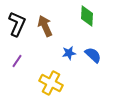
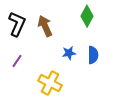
green diamond: rotated 25 degrees clockwise
blue semicircle: rotated 48 degrees clockwise
yellow cross: moved 1 px left
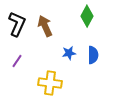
yellow cross: rotated 20 degrees counterclockwise
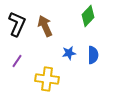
green diamond: moved 1 px right; rotated 15 degrees clockwise
yellow cross: moved 3 px left, 4 px up
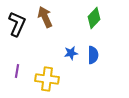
green diamond: moved 6 px right, 2 px down
brown arrow: moved 9 px up
blue star: moved 2 px right
purple line: moved 10 px down; rotated 24 degrees counterclockwise
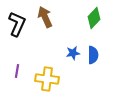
blue star: moved 2 px right
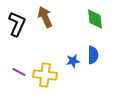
green diamond: moved 1 px right, 1 px down; rotated 50 degrees counterclockwise
blue star: moved 8 px down
purple line: moved 2 px right, 1 px down; rotated 72 degrees counterclockwise
yellow cross: moved 2 px left, 4 px up
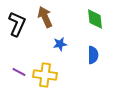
blue star: moved 13 px left, 17 px up
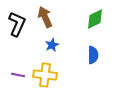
green diamond: rotated 70 degrees clockwise
blue star: moved 8 px left, 1 px down; rotated 16 degrees counterclockwise
purple line: moved 1 px left, 3 px down; rotated 16 degrees counterclockwise
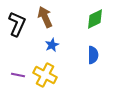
yellow cross: rotated 20 degrees clockwise
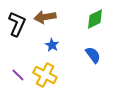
brown arrow: rotated 75 degrees counterclockwise
blue star: rotated 16 degrees counterclockwise
blue semicircle: rotated 36 degrees counterclockwise
purple line: rotated 32 degrees clockwise
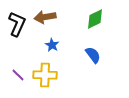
yellow cross: rotated 25 degrees counterclockwise
